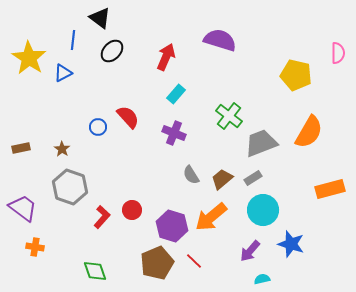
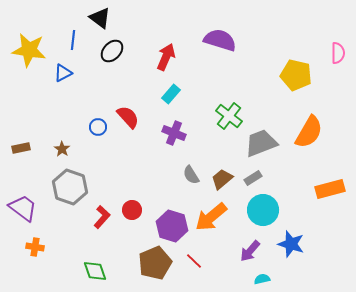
yellow star: moved 8 px up; rotated 24 degrees counterclockwise
cyan rectangle: moved 5 px left
brown pentagon: moved 2 px left
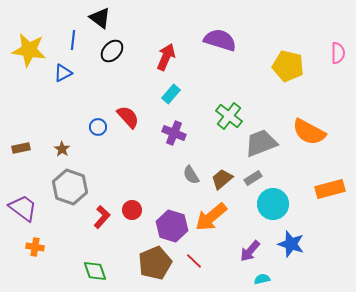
yellow pentagon: moved 8 px left, 9 px up
orange semicircle: rotated 88 degrees clockwise
cyan circle: moved 10 px right, 6 px up
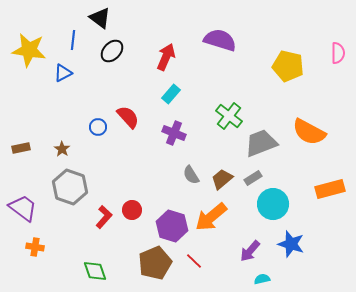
red L-shape: moved 2 px right
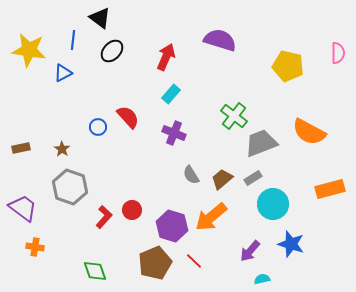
green cross: moved 5 px right
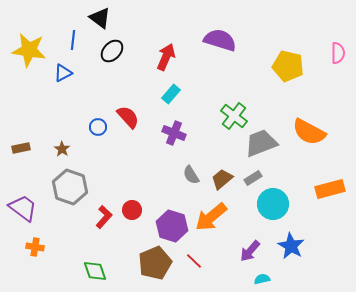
blue star: moved 2 px down; rotated 12 degrees clockwise
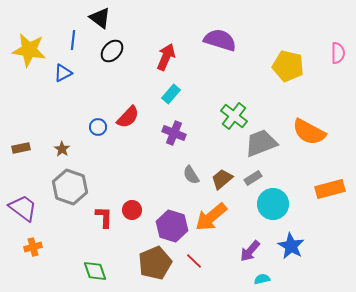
red semicircle: rotated 85 degrees clockwise
red L-shape: rotated 40 degrees counterclockwise
orange cross: moved 2 px left; rotated 24 degrees counterclockwise
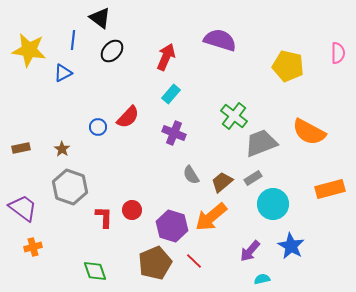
brown trapezoid: moved 3 px down
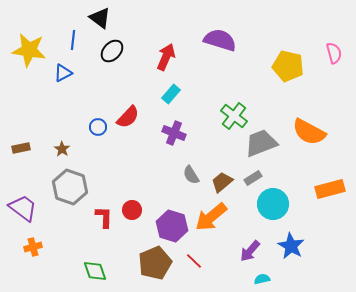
pink semicircle: moved 4 px left; rotated 15 degrees counterclockwise
